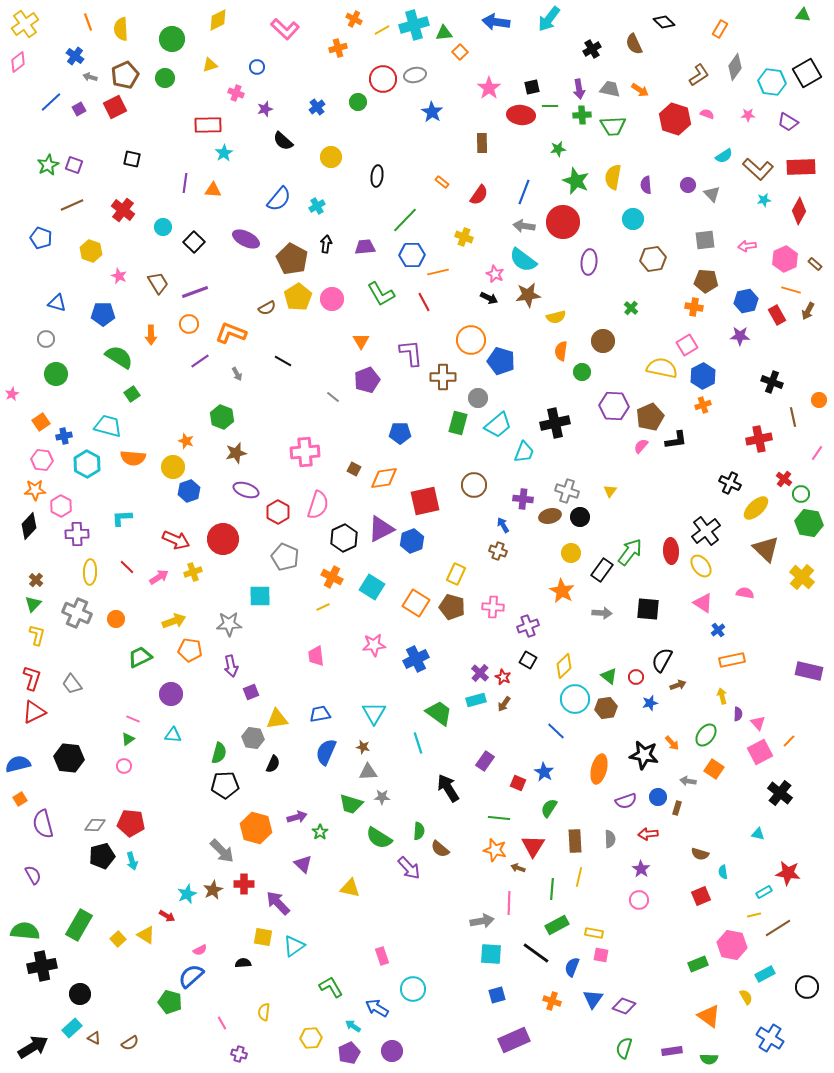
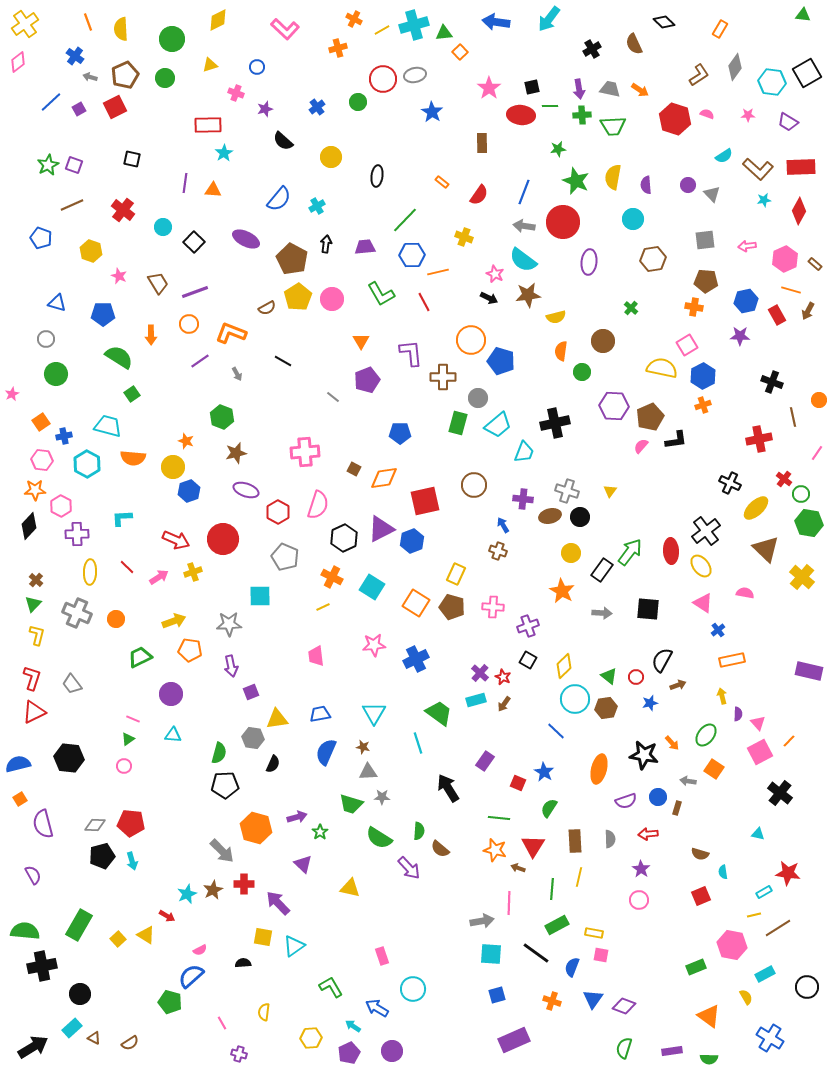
green rectangle at (698, 964): moved 2 px left, 3 px down
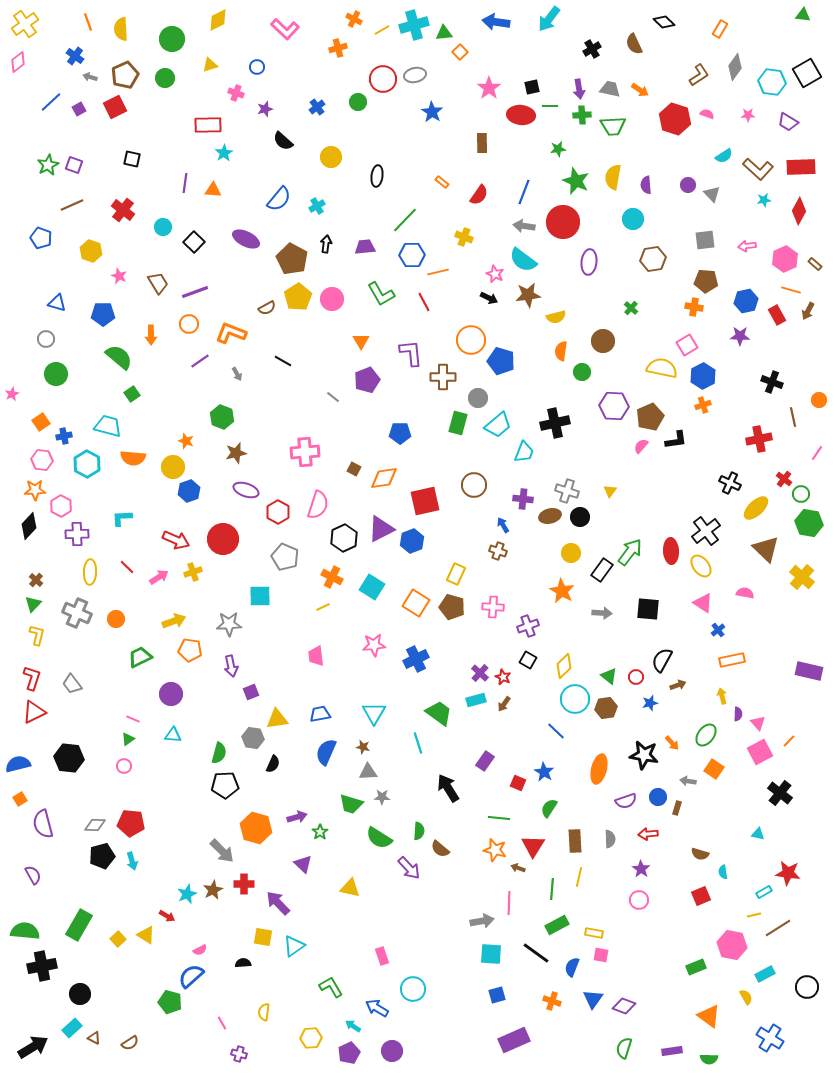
green semicircle at (119, 357): rotated 8 degrees clockwise
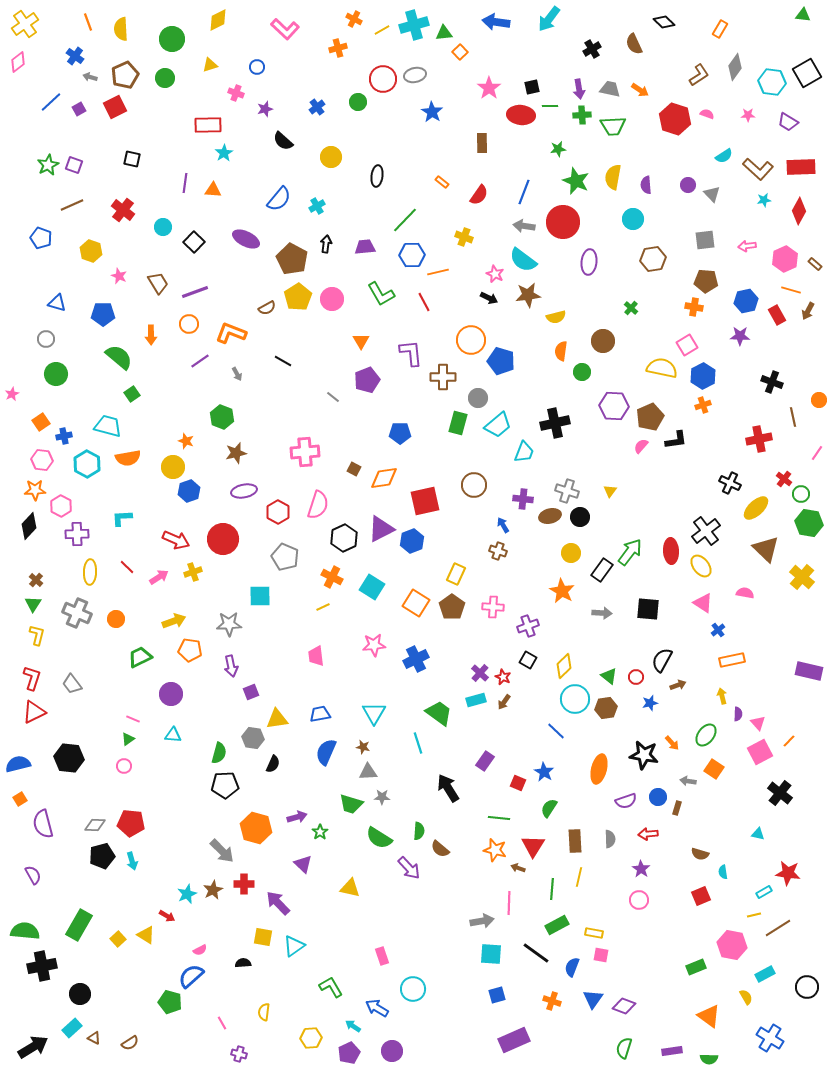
orange semicircle at (133, 458): moved 5 px left; rotated 15 degrees counterclockwise
purple ellipse at (246, 490): moved 2 px left, 1 px down; rotated 30 degrees counterclockwise
green triangle at (33, 604): rotated 12 degrees counterclockwise
brown pentagon at (452, 607): rotated 20 degrees clockwise
brown arrow at (504, 704): moved 2 px up
